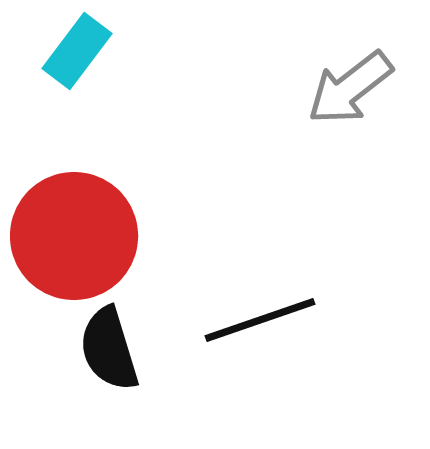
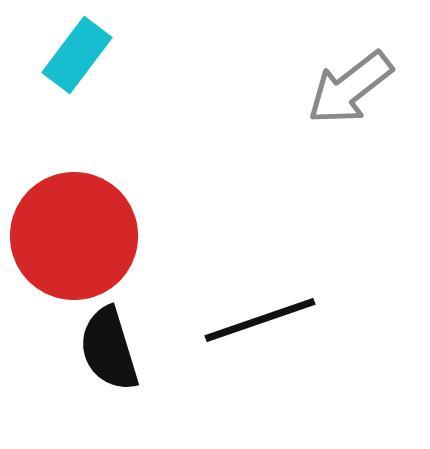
cyan rectangle: moved 4 px down
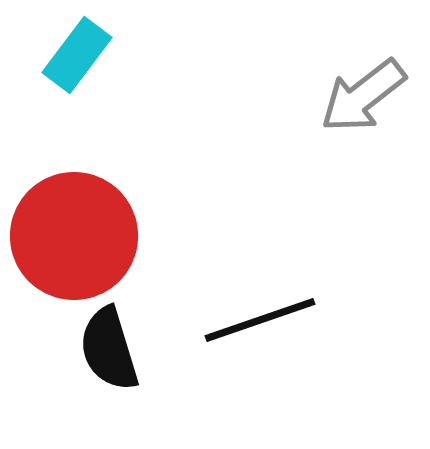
gray arrow: moved 13 px right, 8 px down
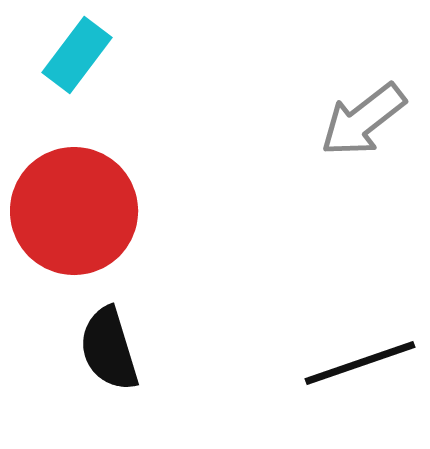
gray arrow: moved 24 px down
red circle: moved 25 px up
black line: moved 100 px right, 43 px down
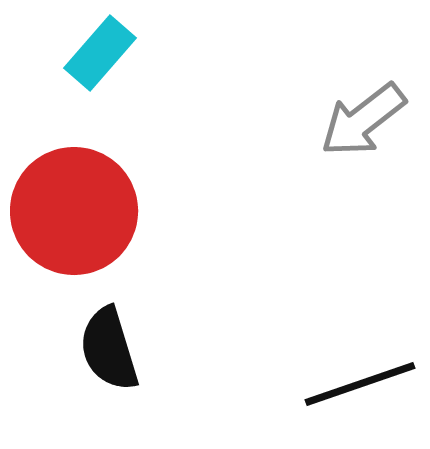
cyan rectangle: moved 23 px right, 2 px up; rotated 4 degrees clockwise
black line: moved 21 px down
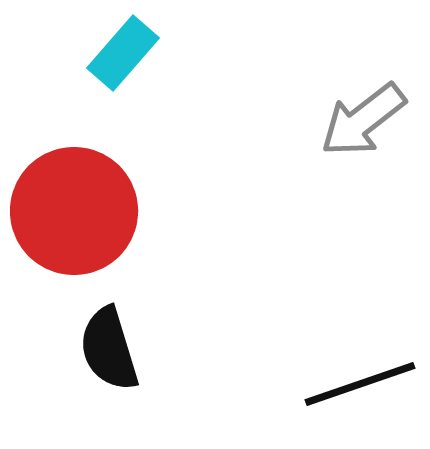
cyan rectangle: moved 23 px right
